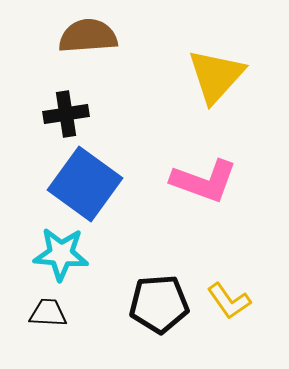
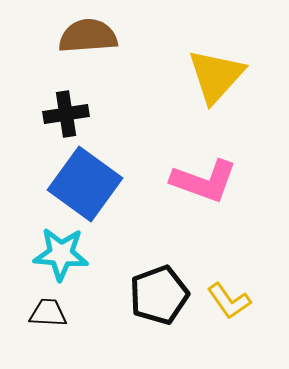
black pentagon: moved 9 px up; rotated 16 degrees counterclockwise
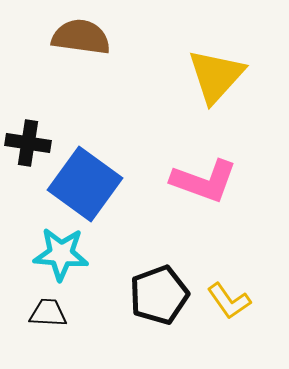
brown semicircle: moved 7 px left, 1 px down; rotated 12 degrees clockwise
black cross: moved 38 px left, 29 px down; rotated 18 degrees clockwise
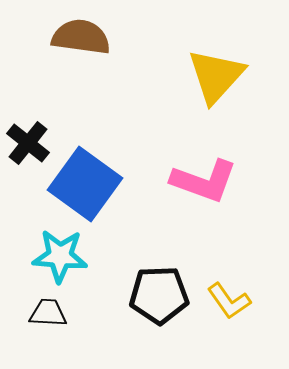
black cross: rotated 30 degrees clockwise
cyan star: moved 1 px left, 2 px down
black pentagon: rotated 18 degrees clockwise
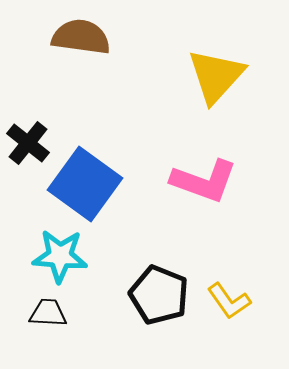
black pentagon: rotated 24 degrees clockwise
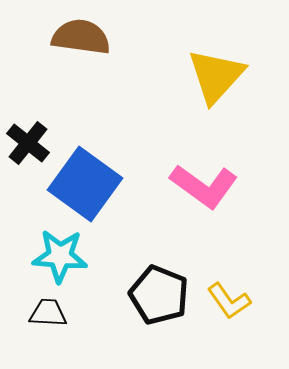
pink L-shape: moved 5 px down; rotated 16 degrees clockwise
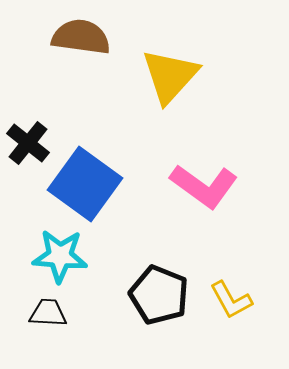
yellow triangle: moved 46 px left
yellow L-shape: moved 2 px right, 1 px up; rotated 6 degrees clockwise
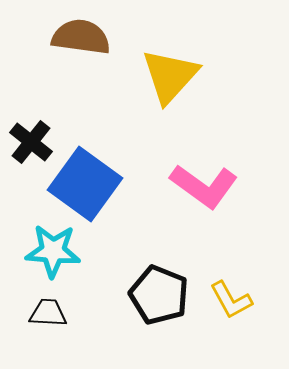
black cross: moved 3 px right, 1 px up
cyan star: moved 7 px left, 5 px up
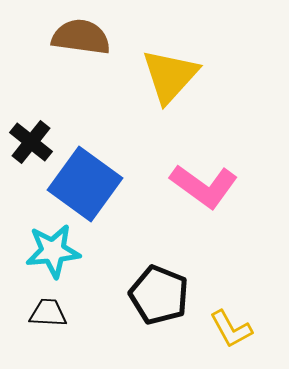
cyan star: rotated 10 degrees counterclockwise
yellow L-shape: moved 29 px down
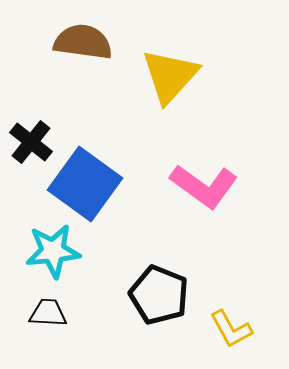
brown semicircle: moved 2 px right, 5 px down
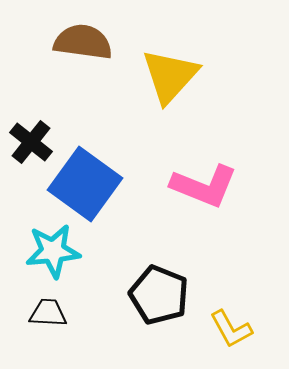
pink L-shape: rotated 14 degrees counterclockwise
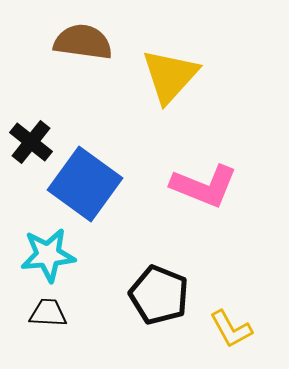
cyan star: moved 5 px left, 4 px down
